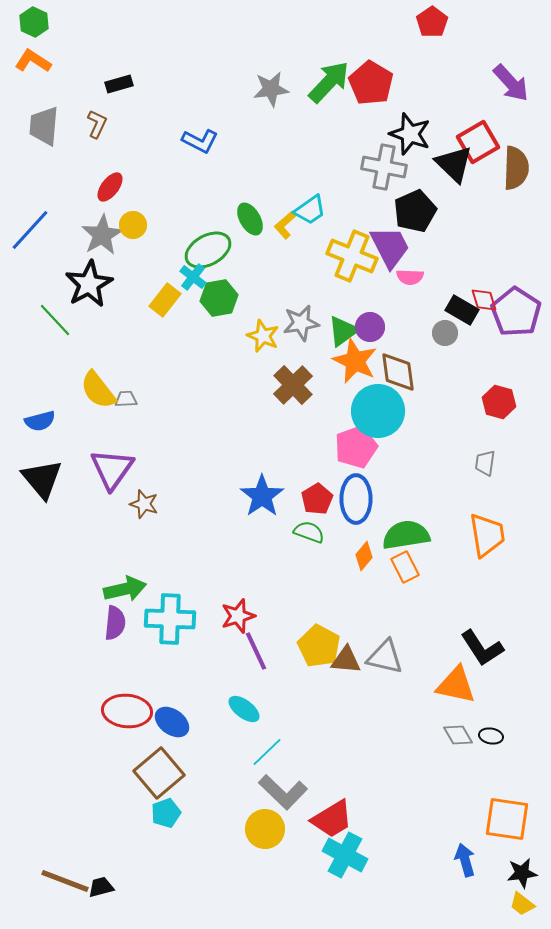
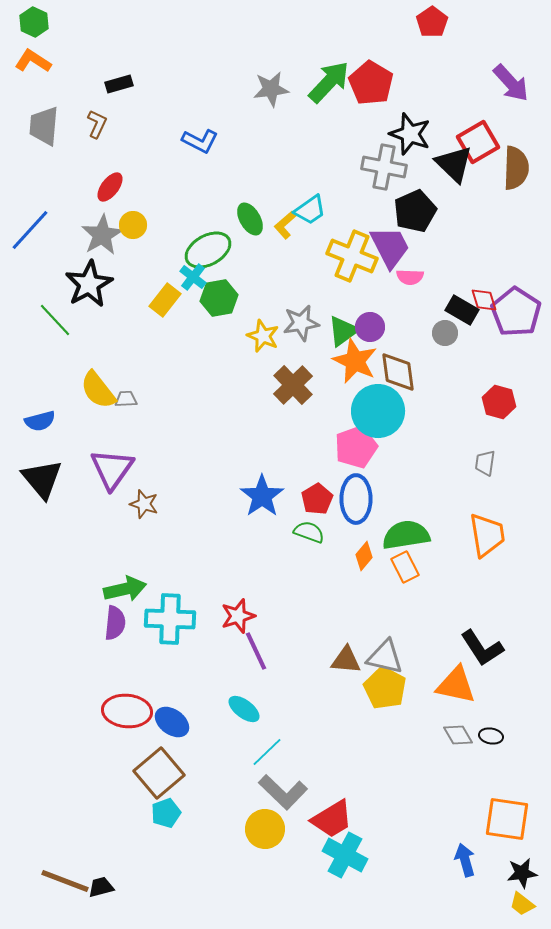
yellow pentagon at (319, 646): moved 66 px right, 42 px down
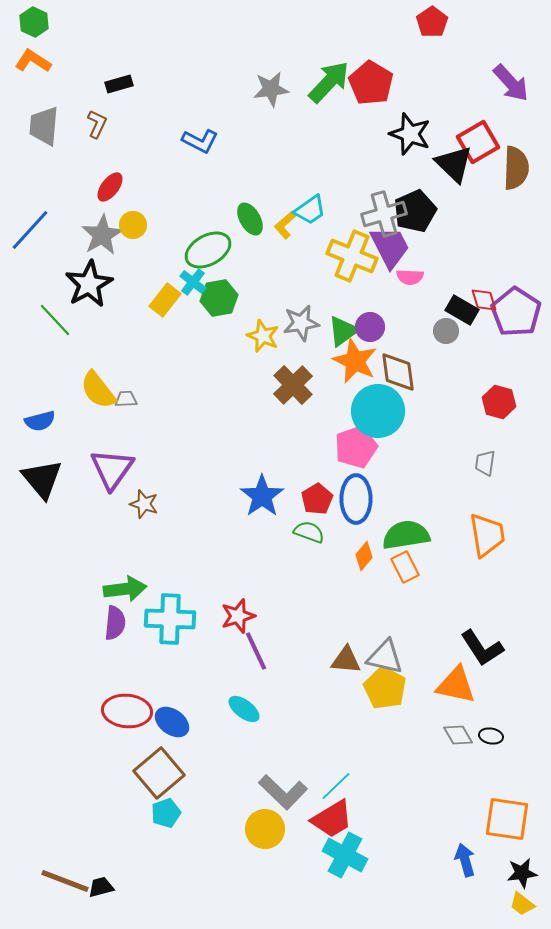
gray cross at (384, 167): moved 47 px down; rotated 27 degrees counterclockwise
cyan cross at (193, 277): moved 5 px down
gray circle at (445, 333): moved 1 px right, 2 px up
green arrow at (125, 589): rotated 6 degrees clockwise
cyan line at (267, 752): moved 69 px right, 34 px down
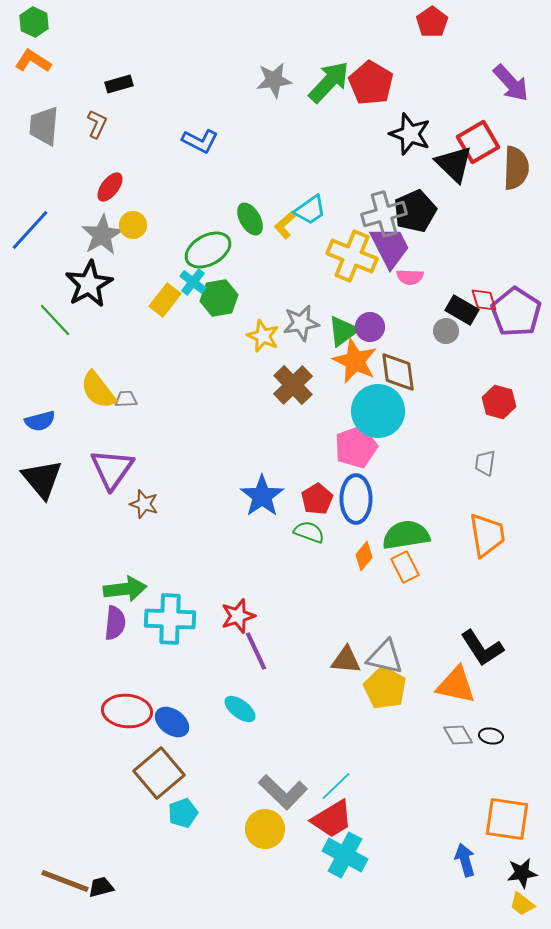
gray star at (271, 89): moved 3 px right, 9 px up
cyan ellipse at (244, 709): moved 4 px left
cyan pentagon at (166, 813): moved 17 px right
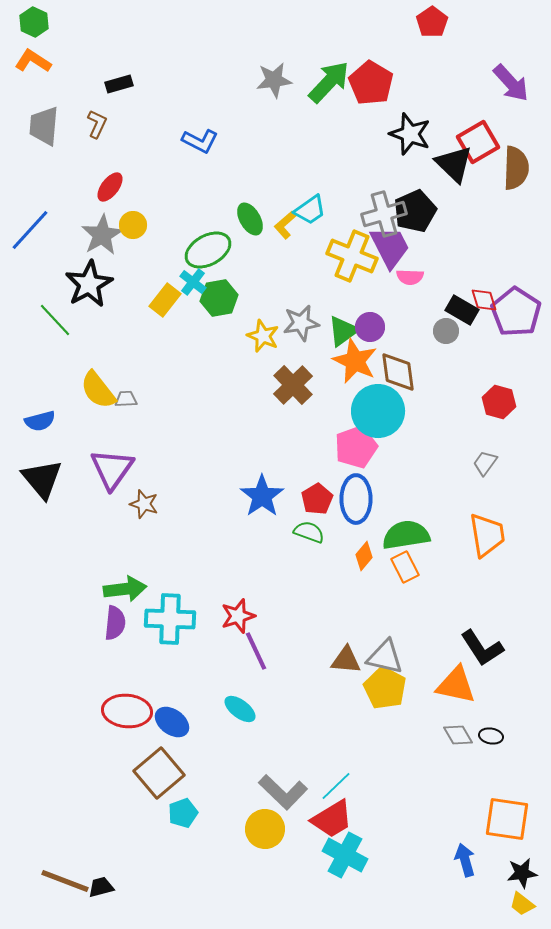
gray trapezoid at (485, 463): rotated 28 degrees clockwise
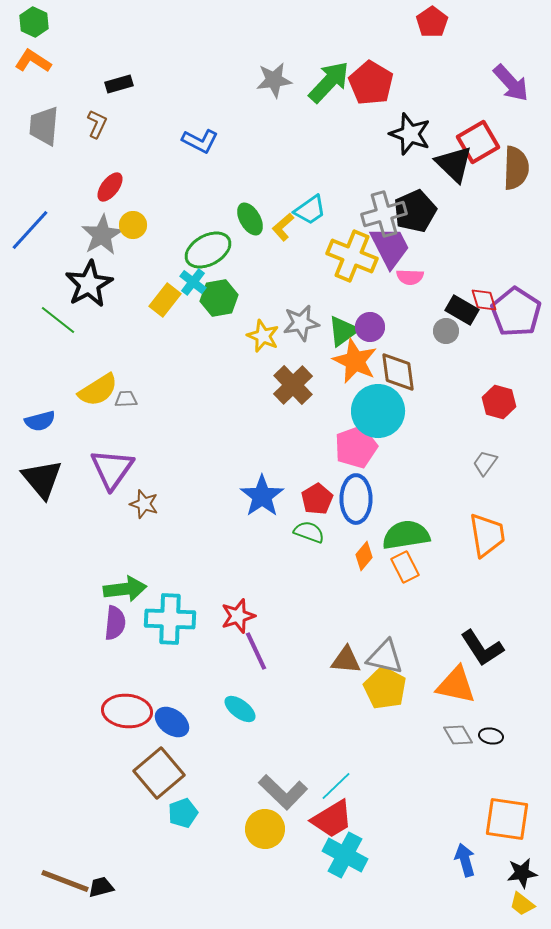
yellow L-shape at (285, 225): moved 2 px left, 2 px down
green line at (55, 320): moved 3 px right; rotated 9 degrees counterclockwise
yellow semicircle at (98, 390): rotated 84 degrees counterclockwise
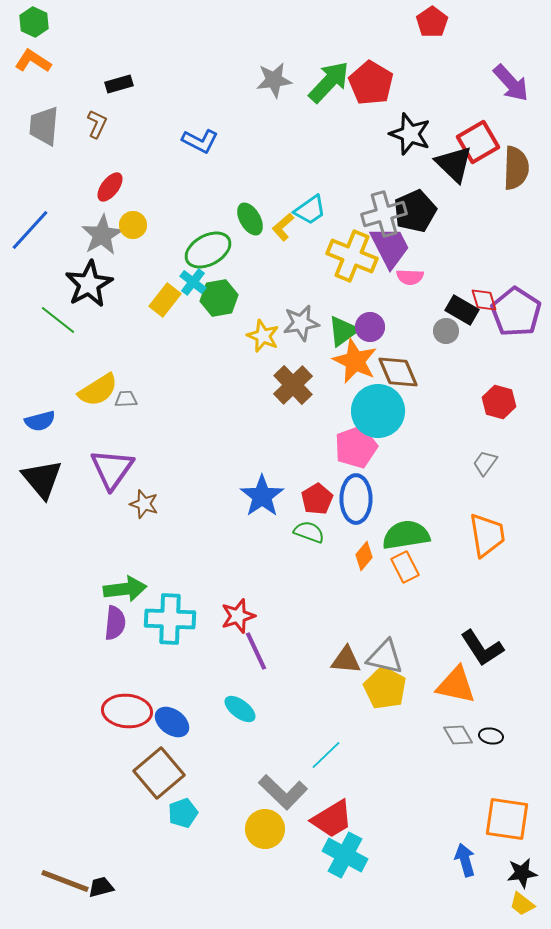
brown diamond at (398, 372): rotated 15 degrees counterclockwise
cyan line at (336, 786): moved 10 px left, 31 px up
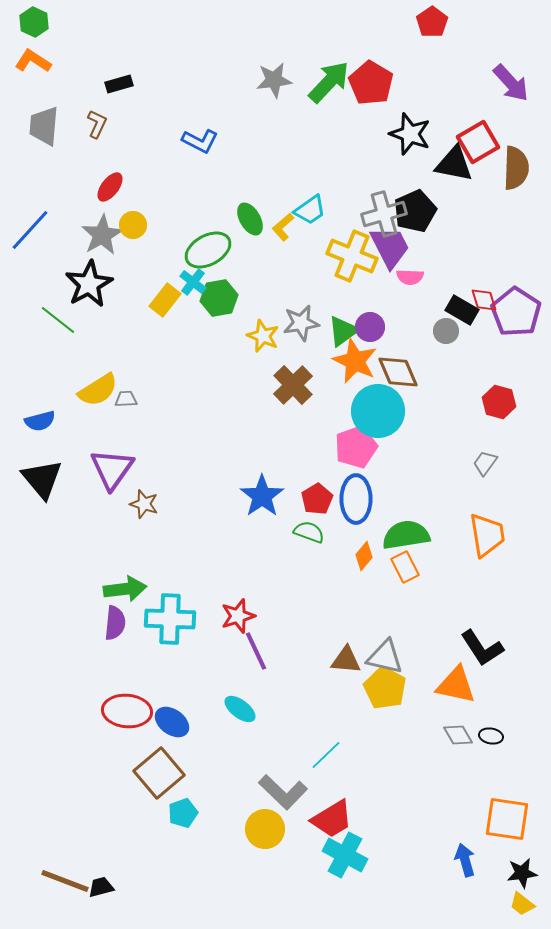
black triangle at (454, 164): rotated 33 degrees counterclockwise
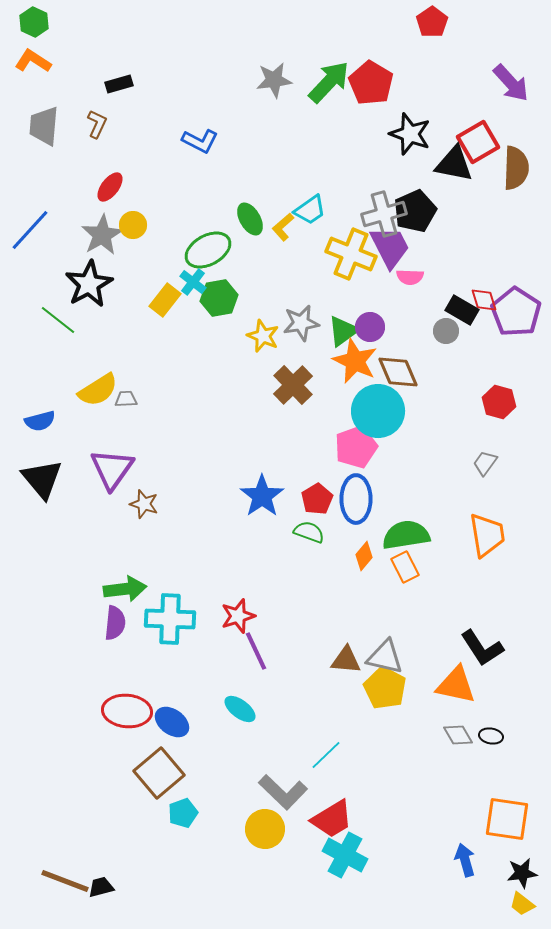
yellow cross at (352, 256): moved 1 px left, 2 px up
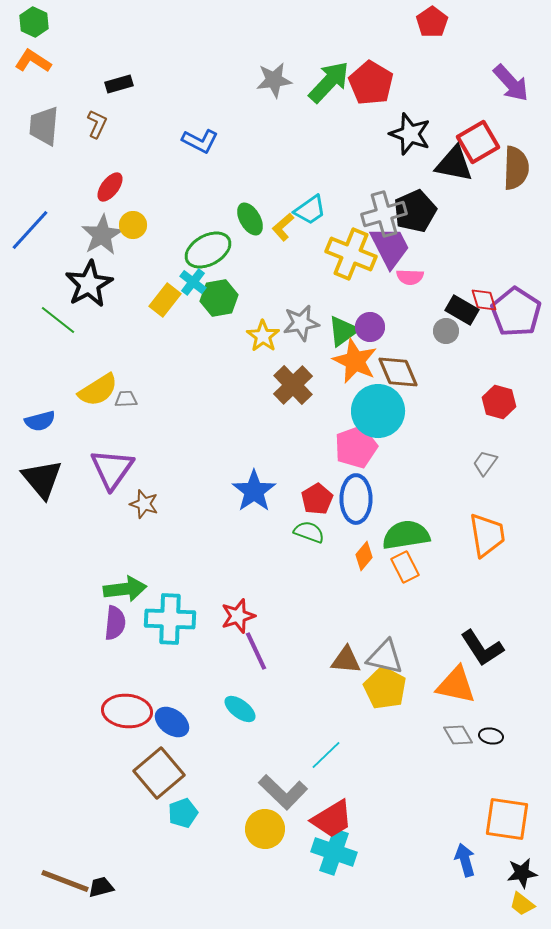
yellow star at (263, 336): rotated 12 degrees clockwise
blue star at (262, 496): moved 8 px left, 5 px up
cyan cross at (345, 855): moved 11 px left, 3 px up; rotated 9 degrees counterclockwise
